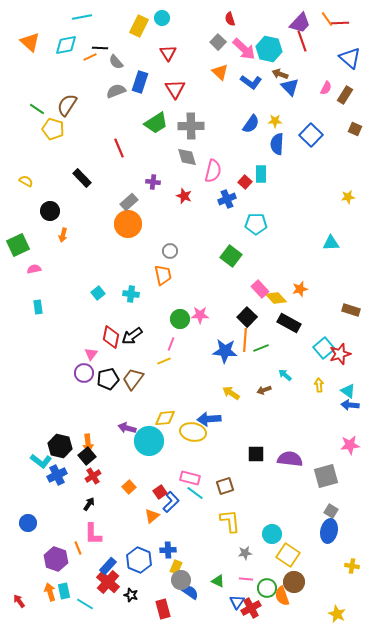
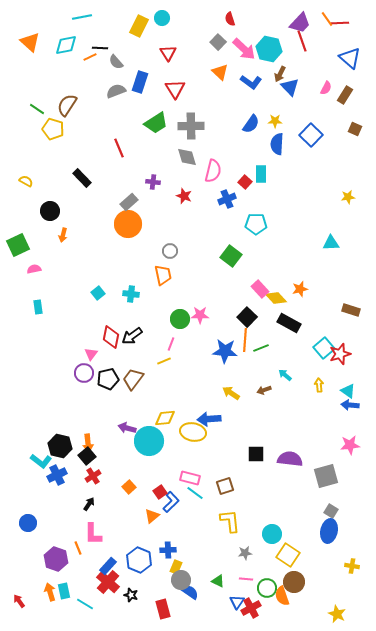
brown arrow at (280, 74): rotated 84 degrees counterclockwise
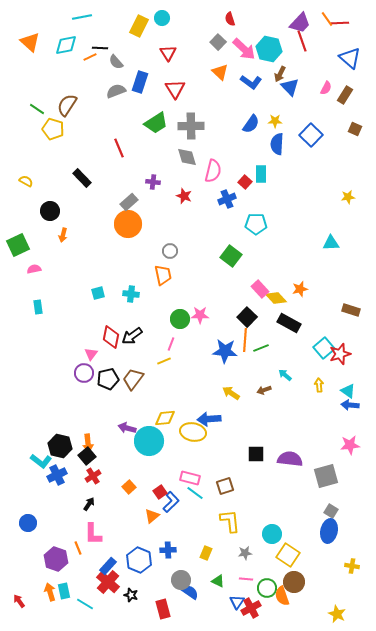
cyan square at (98, 293): rotated 24 degrees clockwise
yellow rectangle at (176, 567): moved 30 px right, 14 px up
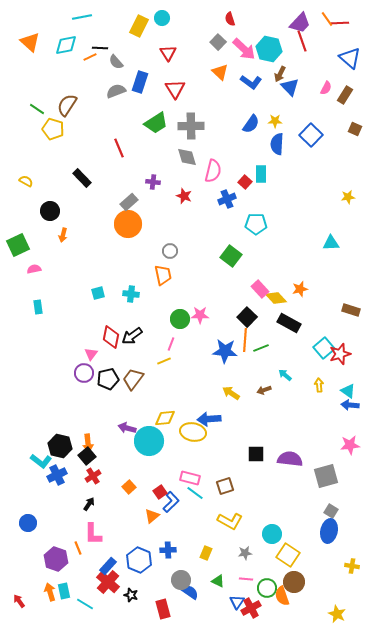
yellow L-shape at (230, 521): rotated 125 degrees clockwise
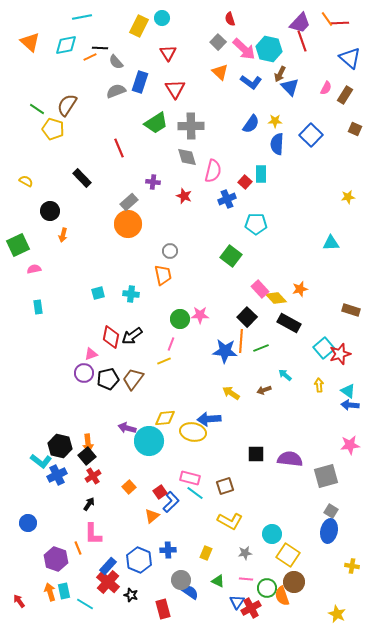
orange line at (245, 340): moved 4 px left, 1 px down
pink triangle at (91, 354): rotated 32 degrees clockwise
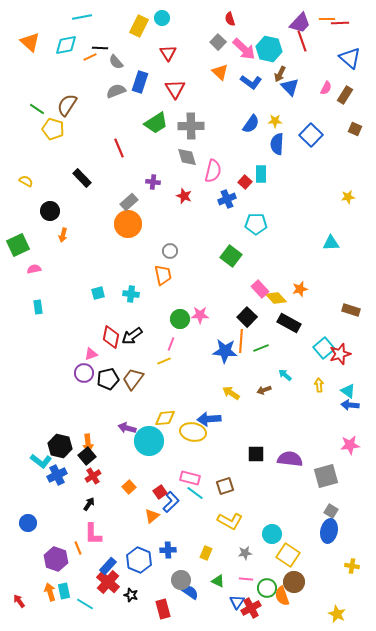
orange line at (327, 19): rotated 56 degrees counterclockwise
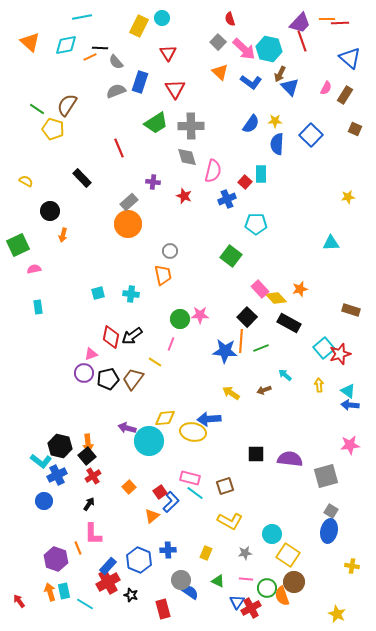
yellow line at (164, 361): moved 9 px left, 1 px down; rotated 56 degrees clockwise
blue circle at (28, 523): moved 16 px right, 22 px up
red cross at (108, 582): rotated 20 degrees clockwise
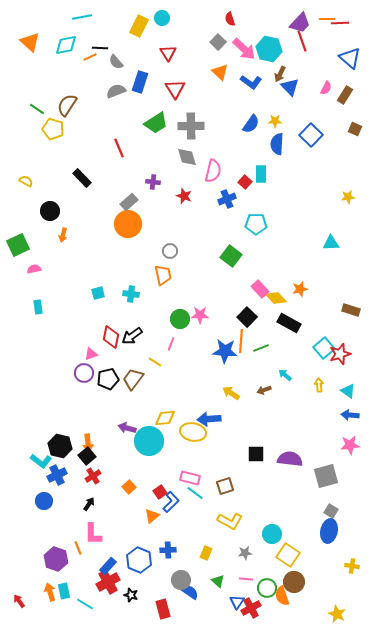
blue arrow at (350, 405): moved 10 px down
green triangle at (218, 581): rotated 16 degrees clockwise
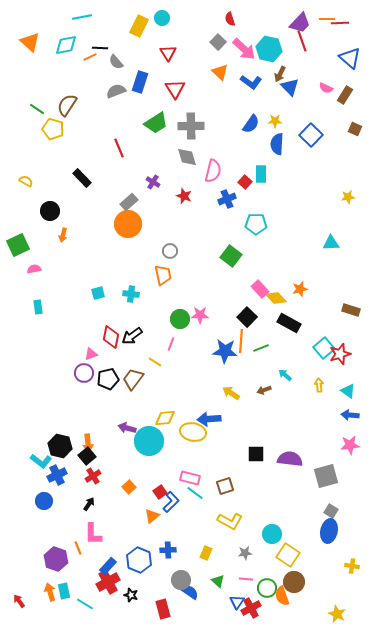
pink semicircle at (326, 88): rotated 88 degrees clockwise
purple cross at (153, 182): rotated 24 degrees clockwise
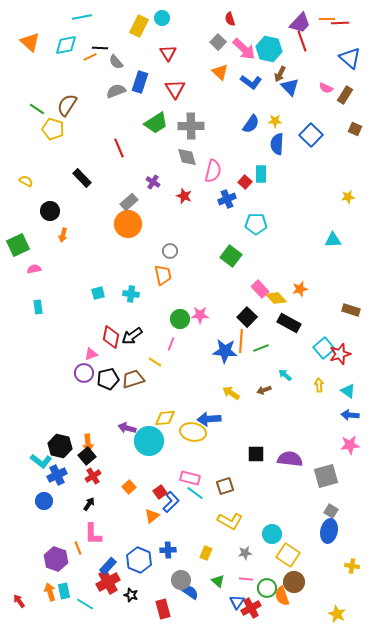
cyan triangle at (331, 243): moved 2 px right, 3 px up
brown trapezoid at (133, 379): rotated 35 degrees clockwise
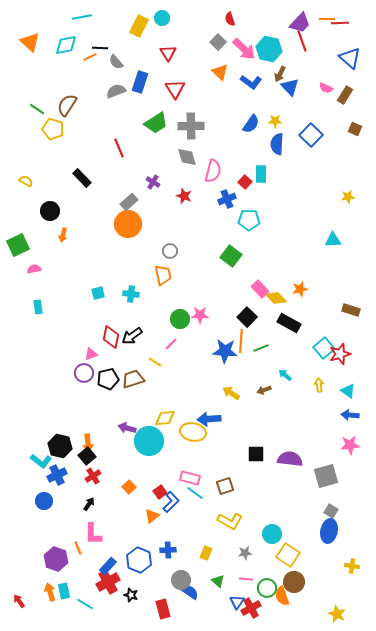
cyan pentagon at (256, 224): moved 7 px left, 4 px up
pink line at (171, 344): rotated 24 degrees clockwise
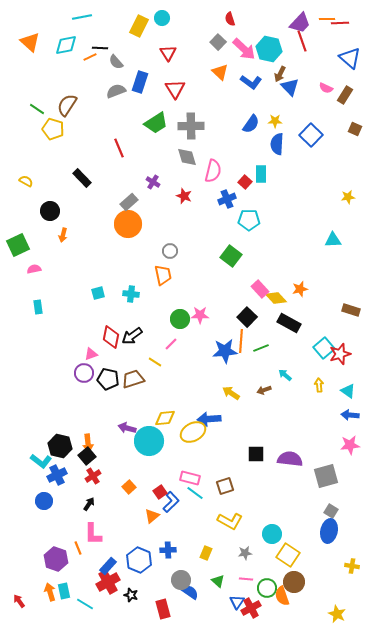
blue star at (225, 351): rotated 10 degrees counterclockwise
black pentagon at (108, 379): rotated 25 degrees clockwise
yellow ellipse at (193, 432): rotated 40 degrees counterclockwise
